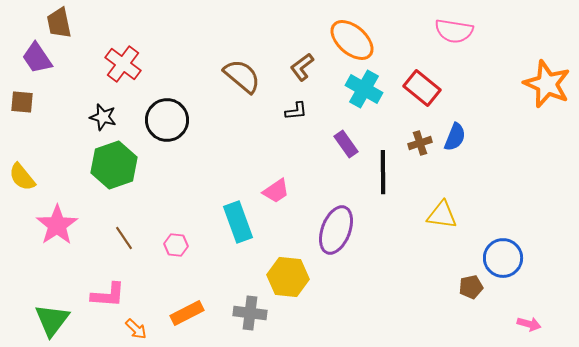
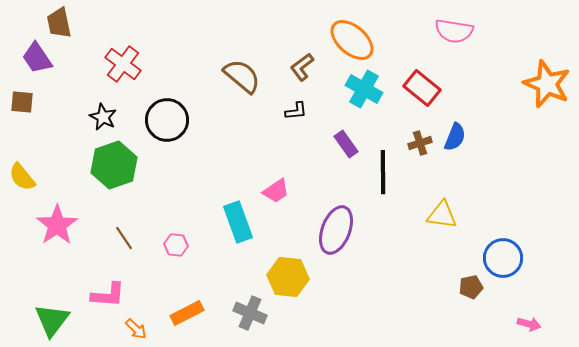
black star: rotated 12 degrees clockwise
gray cross: rotated 16 degrees clockwise
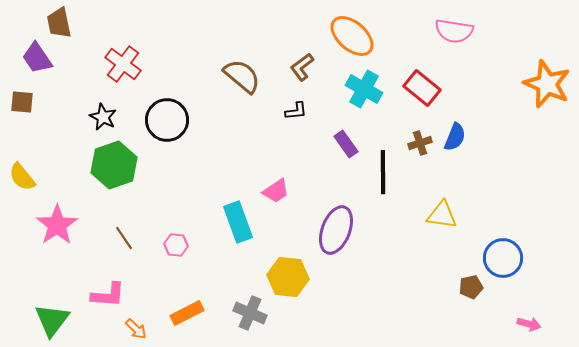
orange ellipse: moved 4 px up
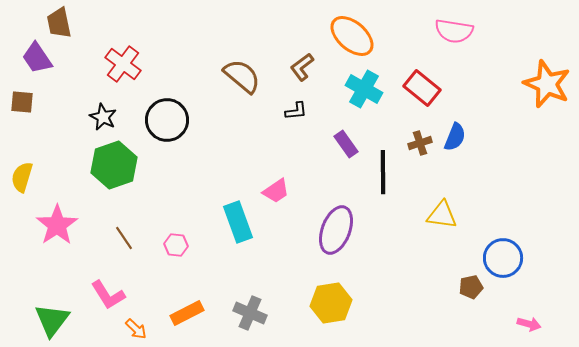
yellow semicircle: rotated 56 degrees clockwise
yellow hexagon: moved 43 px right, 26 px down; rotated 15 degrees counterclockwise
pink L-shape: rotated 54 degrees clockwise
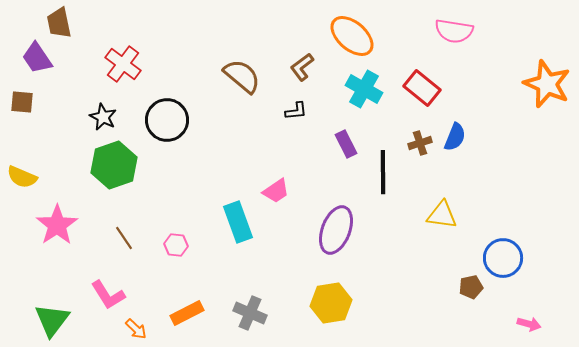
purple rectangle: rotated 8 degrees clockwise
yellow semicircle: rotated 84 degrees counterclockwise
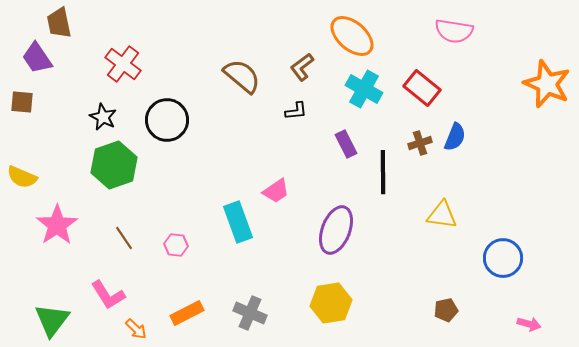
brown pentagon: moved 25 px left, 23 px down
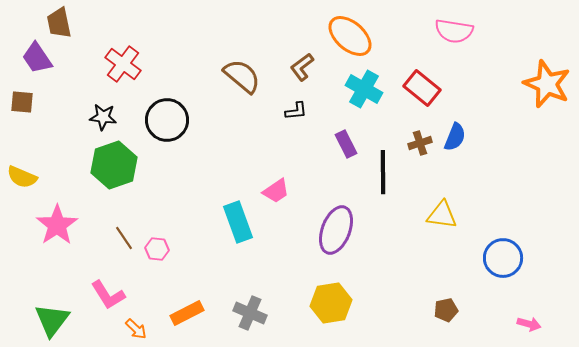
orange ellipse: moved 2 px left
black star: rotated 20 degrees counterclockwise
pink hexagon: moved 19 px left, 4 px down
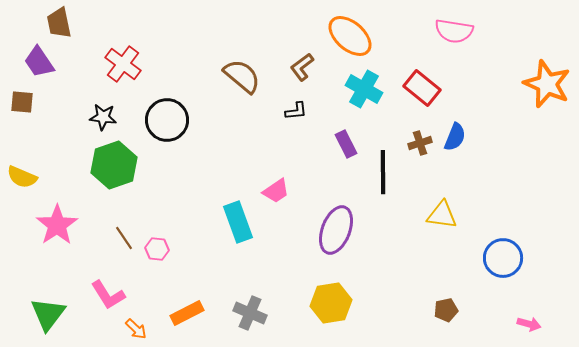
purple trapezoid: moved 2 px right, 4 px down
green triangle: moved 4 px left, 6 px up
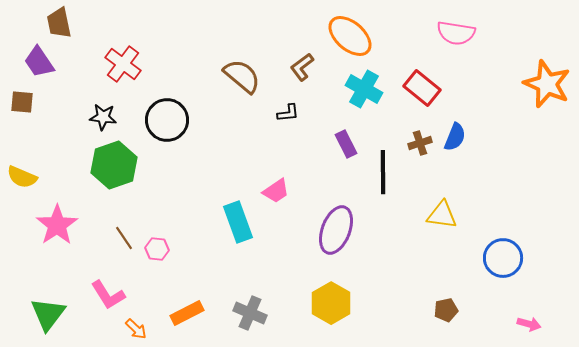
pink semicircle: moved 2 px right, 2 px down
black L-shape: moved 8 px left, 2 px down
yellow hexagon: rotated 21 degrees counterclockwise
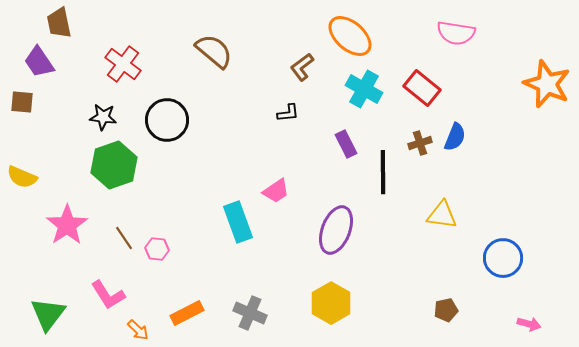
brown semicircle: moved 28 px left, 25 px up
pink star: moved 10 px right
orange arrow: moved 2 px right, 1 px down
